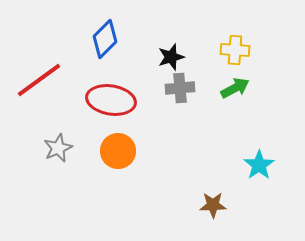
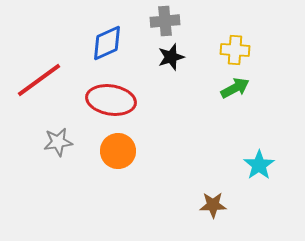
blue diamond: moved 2 px right, 4 px down; rotated 21 degrees clockwise
gray cross: moved 15 px left, 67 px up
gray star: moved 6 px up; rotated 16 degrees clockwise
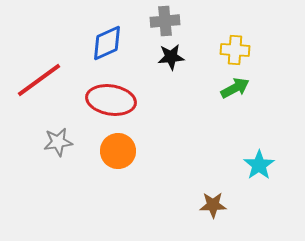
black star: rotated 12 degrees clockwise
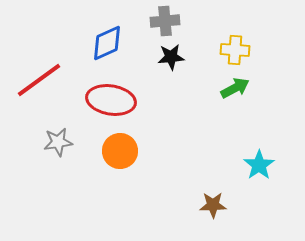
orange circle: moved 2 px right
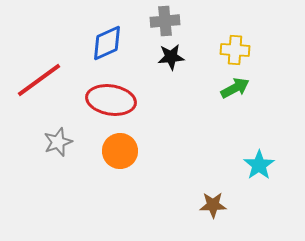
gray star: rotated 12 degrees counterclockwise
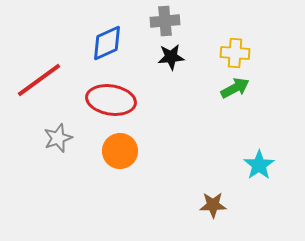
yellow cross: moved 3 px down
gray star: moved 4 px up
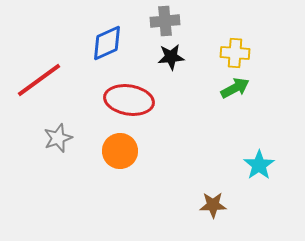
red ellipse: moved 18 px right
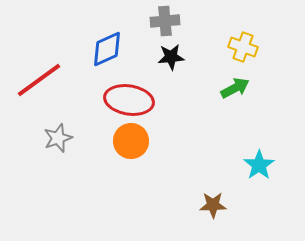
blue diamond: moved 6 px down
yellow cross: moved 8 px right, 6 px up; rotated 16 degrees clockwise
orange circle: moved 11 px right, 10 px up
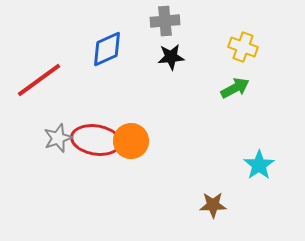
red ellipse: moved 33 px left, 40 px down
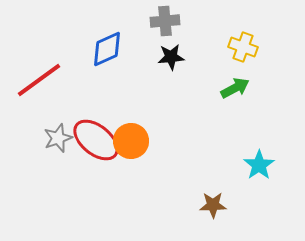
red ellipse: rotated 30 degrees clockwise
